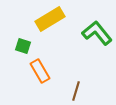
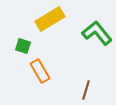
brown line: moved 10 px right, 1 px up
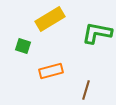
green L-shape: rotated 40 degrees counterclockwise
orange rectangle: moved 11 px right; rotated 75 degrees counterclockwise
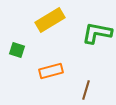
yellow rectangle: moved 1 px down
green square: moved 6 px left, 4 px down
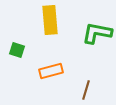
yellow rectangle: rotated 64 degrees counterclockwise
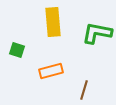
yellow rectangle: moved 3 px right, 2 px down
brown line: moved 2 px left
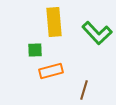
yellow rectangle: moved 1 px right
green L-shape: rotated 144 degrees counterclockwise
green square: moved 18 px right; rotated 21 degrees counterclockwise
